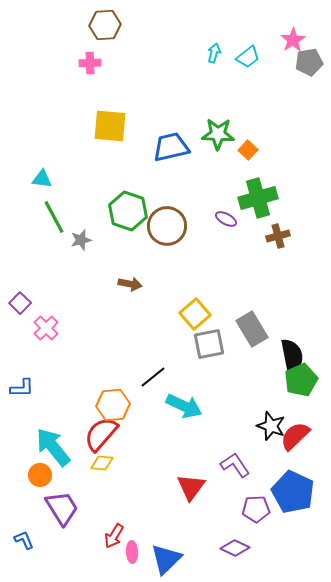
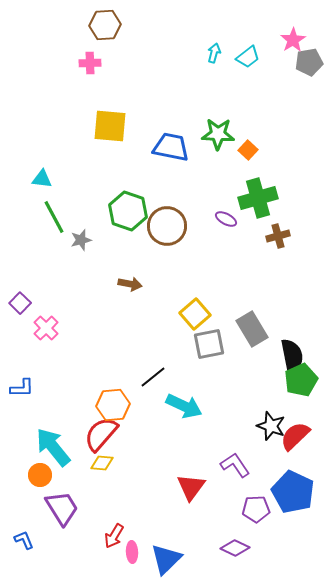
blue trapezoid at (171, 147): rotated 24 degrees clockwise
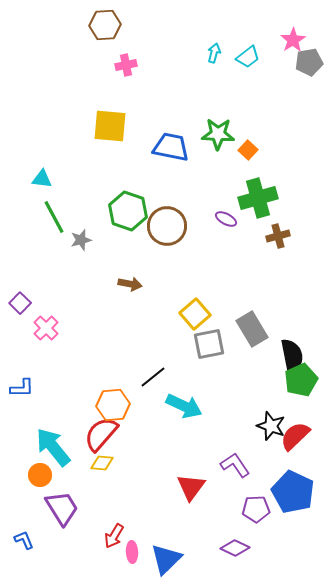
pink cross at (90, 63): moved 36 px right, 2 px down; rotated 10 degrees counterclockwise
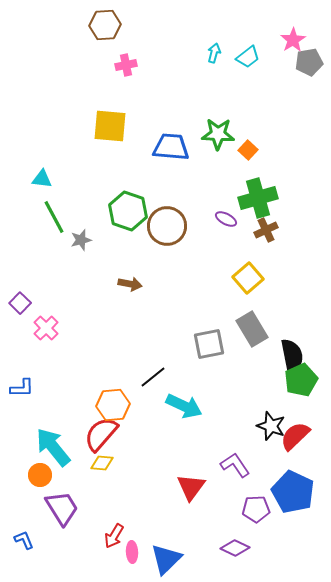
blue trapezoid at (171, 147): rotated 6 degrees counterclockwise
brown cross at (278, 236): moved 12 px left, 6 px up; rotated 10 degrees counterclockwise
yellow square at (195, 314): moved 53 px right, 36 px up
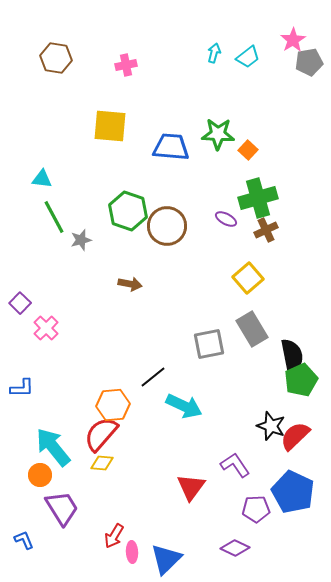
brown hexagon at (105, 25): moved 49 px left, 33 px down; rotated 12 degrees clockwise
